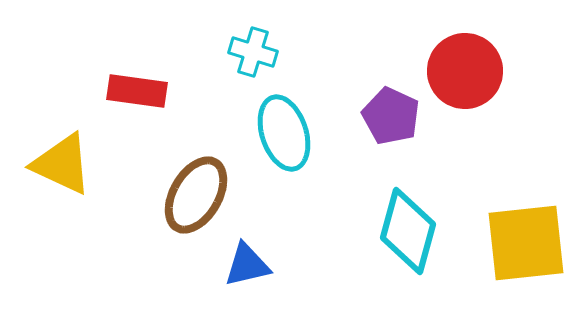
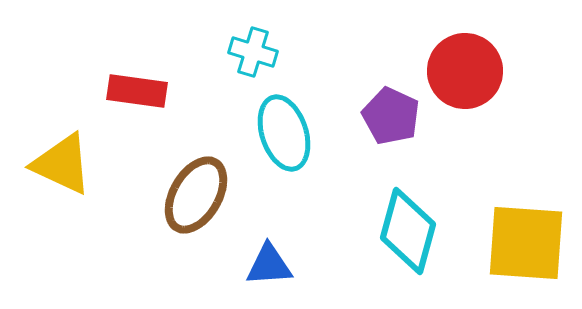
yellow square: rotated 10 degrees clockwise
blue triangle: moved 22 px right; rotated 9 degrees clockwise
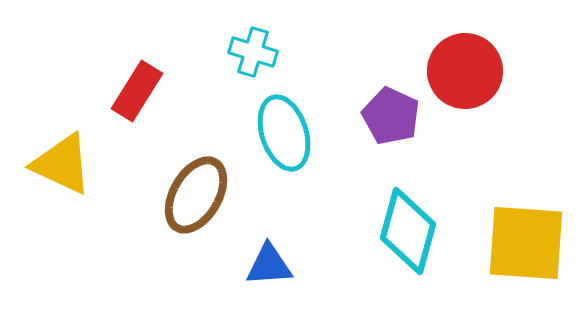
red rectangle: rotated 66 degrees counterclockwise
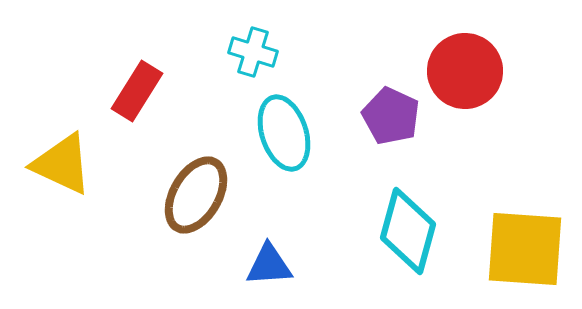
yellow square: moved 1 px left, 6 px down
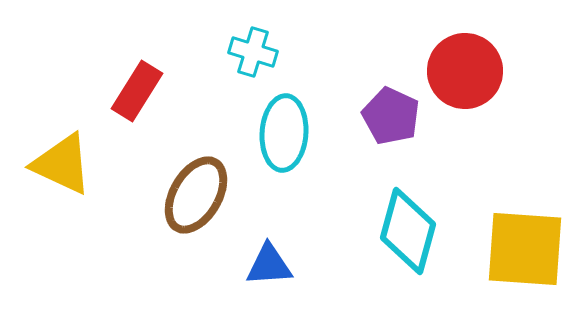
cyan ellipse: rotated 22 degrees clockwise
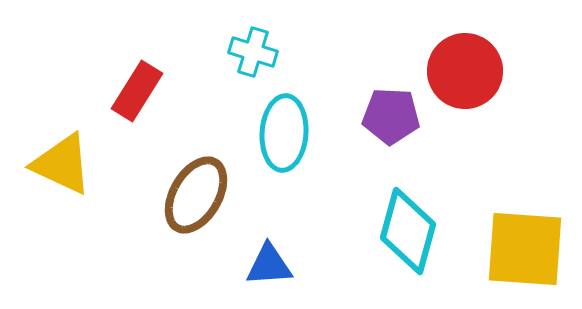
purple pentagon: rotated 22 degrees counterclockwise
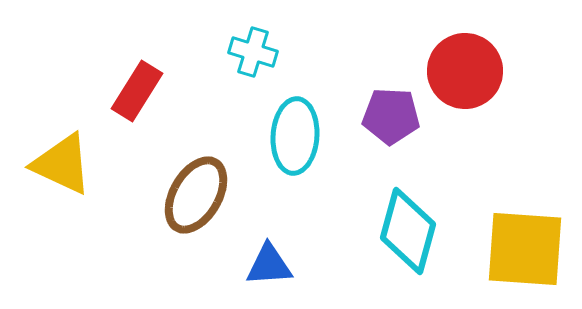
cyan ellipse: moved 11 px right, 3 px down
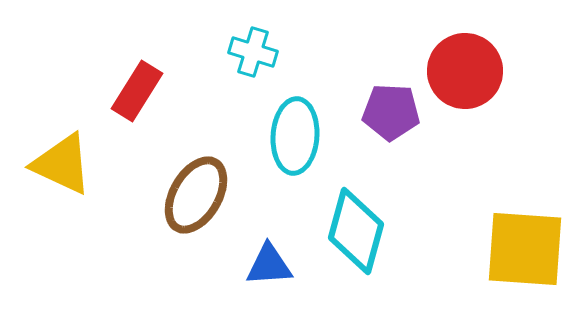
purple pentagon: moved 4 px up
cyan diamond: moved 52 px left
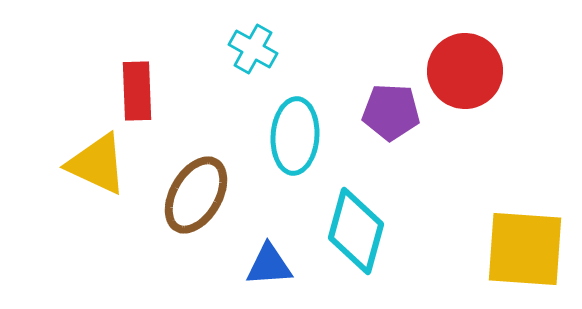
cyan cross: moved 3 px up; rotated 12 degrees clockwise
red rectangle: rotated 34 degrees counterclockwise
yellow triangle: moved 35 px right
